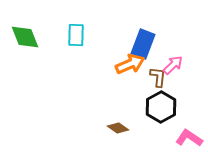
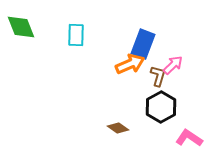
green diamond: moved 4 px left, 10 px up
brown L-shape: moved 1 px up; rotated 10 degrees clockwise
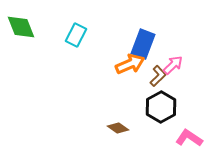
cyan rectangle: rotated 25 degrees clockwise
brown L-shape: rotated 30 degrees clockwise
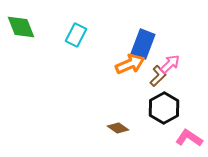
pink arrow: moved 3 px left, 1 px up
black hexagon: moved 3 px right, 1 px down
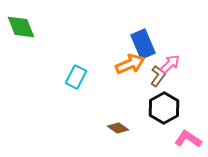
cyan rectangle: moved 42 px down
blue rectangle: rotated 44 degrees counterclockwise
brown L-shape: rotated 10 degrees counterclockwise
pink L-shape: moved 1 px left, 1 px down
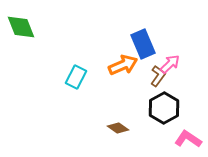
orange arrow: moved 7 px left, 1 px down
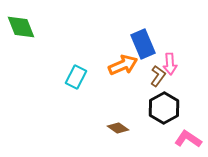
pink arrow: rotated 130 degrees clockwise
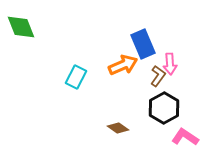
pink L-shape: moved 3 px left, 2 px up
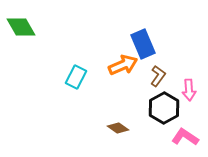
green diamond: rotated 8 degrees counterclockwise
pink arrow: moved 19 px right, 26 px down
